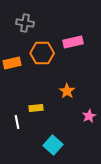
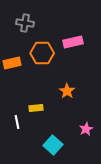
pink star: moved 3 px left, 13 px down
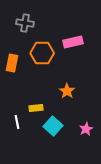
orange rectangle: rotated 66 degrees counterclockwise
cyan square: moved 19 px up
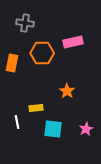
cyan square: moved 3 px down; rotated 36 degrees counterclockwise
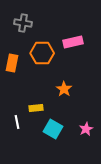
gray cross: moved 2 px left
orange star: moved 3 px left, 2 px up
cyan square: rotated 24 degrees clockwise
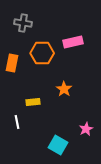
yellow rectangle: moved 3 px left, 6 px up
cyan square: moved 5 px right, 16 px down
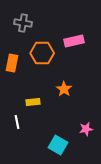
pink rectangle: moved 1 px right, 1 px up
pink star: rotated 16 degrees clockwise
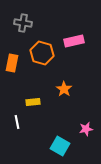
orange hexagon: rotated 15 degrees clockwise
cyan square: moved 2 px right, 1 px down
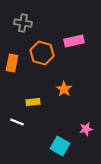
white line: rotated 56 degrees counterclockwise
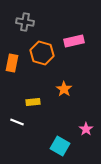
gray cross: moved 2 px right, 1 px up
pink star: rotated 24 degrees counterclockwise
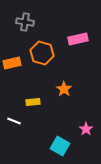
pink rectangle: moved 4 px right, 2 px up
orange rectangle: rotated 66 degrees clockwise
white line: moved 3 px left, 1 px up
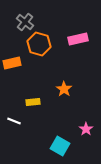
gray cross: rotated 30 degrees clockwise
orange hexagon: moved 3 px left, 9 px up
